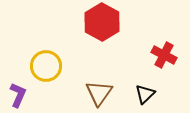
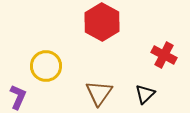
purple L-shape: moved 2 px down
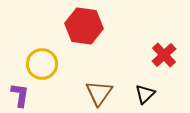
red hexagon: moved 18 px left, 4 px down; rotated 21 degrees counterclockwise
red cross: rotated 20 degrees clockwise
yellow circle: moved 4 px left, 2 px up
purple L-shape: moved 2 px right, 2 px up; rotated 15 degrees counterclockwise
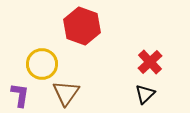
red hexagon: moved 2 px left; rotated 12 degrees clockwise
red cross: moved 14 px left, 7 px down
brown triangle: moved 33 px left
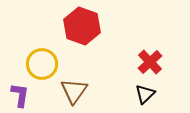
brown triangle: moved 8 px right, 2 px up
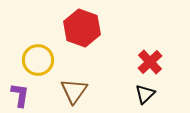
red hexagon: moved 2 px down
yellow circle: moved 4 px left, 4 px up
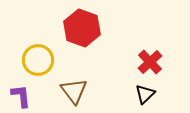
brown triangle: rotated 12 degrees counterclockwise
purple L-shape: moved 1 px right, 1 px down; rotated 15 degrees counterclockwise
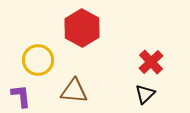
red hexagon: rotated 9 degrees clockwise
red cross: moved 1 px right
brown triangle: rotated 48 degrees counterclockwise
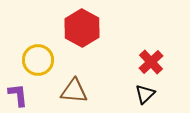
purple L-shape: moved 3 px left, 1 px up
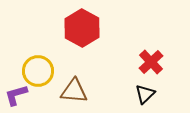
yellow circle: moved 11 px down
purple L-shape: moved 2 px left; rotated 100 degrees counterclockwise
